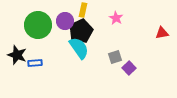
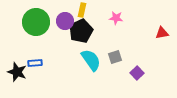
yellow rectangle: moved 1 px left
pink star: rotated 24 degrees counterclockwise
green circle: moved 2 px left, 3 px up
cyan semicircle: moved 12 px right, 12 px down
black star: moved 17 px down
purple square: moved 8 px right, 5 px down
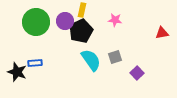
pink star: moved 1 px left, 2 px down
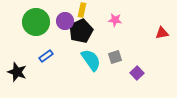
blue rectangle: moved 11 px right, 7 px up; rotated 32 degrees counterclockwise
